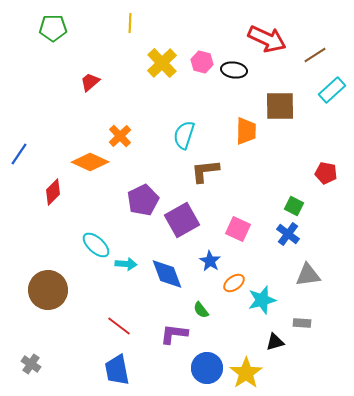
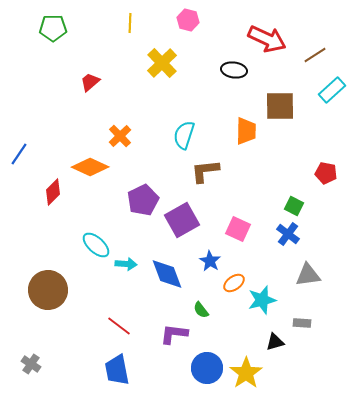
pink hexagon: moved 14 px left, 42 px up
orange diamond: moved 5 px down
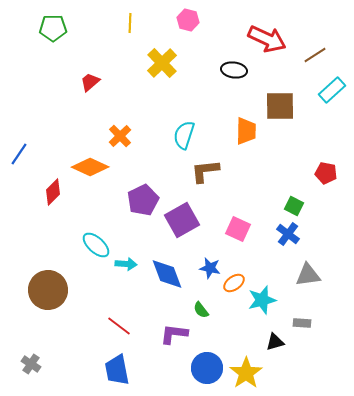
blue star: moved 7 px down; rotated 20 degrees counterclockwise
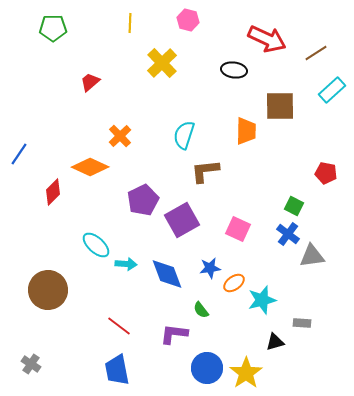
brown line: moved 1 px right, 2 px up
blue star: rotated 20 degrees counterclockwise
gray triangle: moved 4 px right, 19 px up
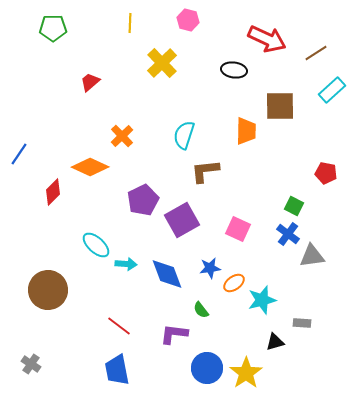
orange cross: moved 2 px right
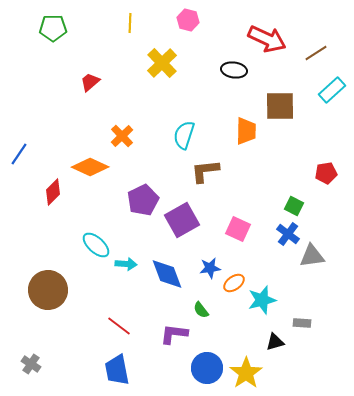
red pentagon: rotated 20 degrees counterclockwise
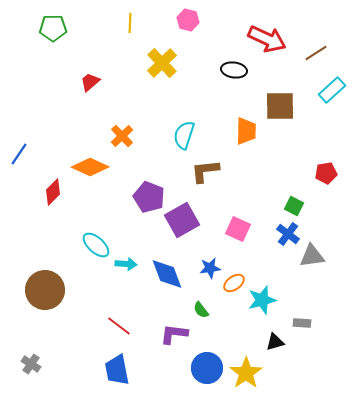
purple pentagon: moved 6 px right, 3 px up; rotated 24 degrees counterclockwise
brown circle: moved 3 px left
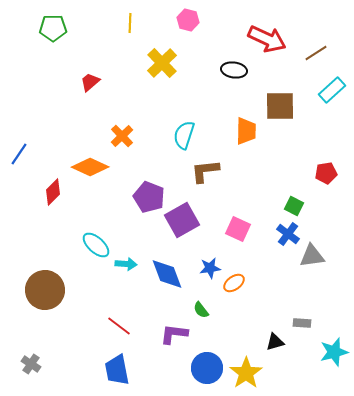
cyan star: moved 72 px right, 52 px down
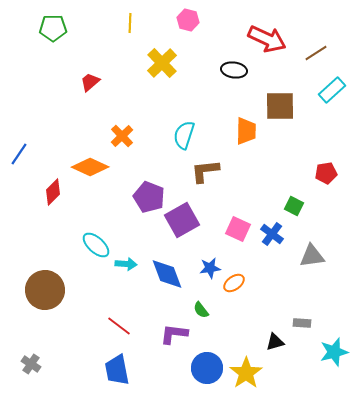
blue cross: moved 16 px left
